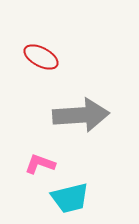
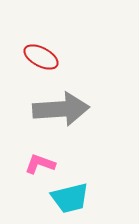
gray arrow: moved 20 px left, 6 px up
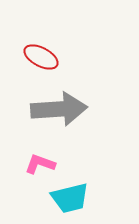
gray arrow: moved 2 px left
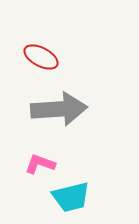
cyan trapezoid: moved 1 px right, 1 px up
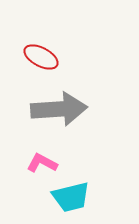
pink L-shape: moved 2 px right, 1 px up; rotated 8 degrees clockwise
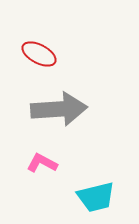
red ellipse: moved 2 px left, 3 px up
cyan trapezoid: moved 25 px right
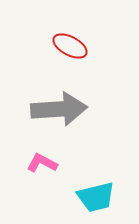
red ellipse: moved 31 px right, 8 px up
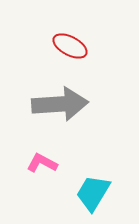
gray arrow: moved 1 px right, 5 px up
cyan trapezoid: moved 3 px left, 4 px up; rotated 135 degrees clockwise
